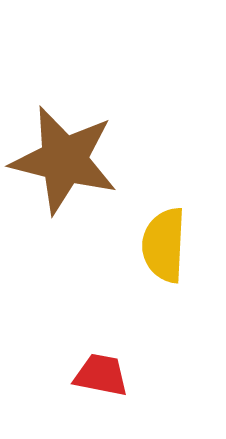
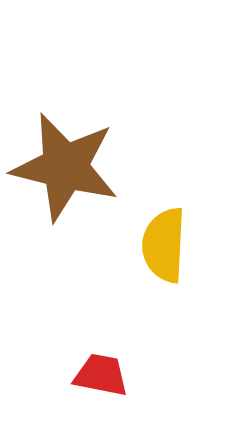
brown star: moved 1 px right, 7 px down
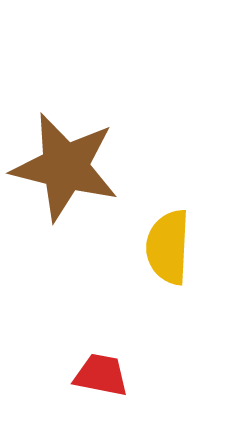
yellow semicircle: moved 4 px right, 2 px down
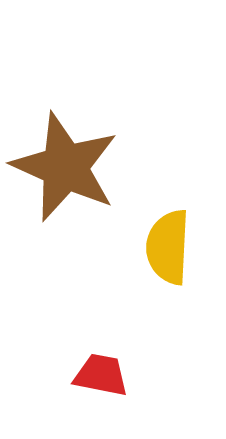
brown star: rotated 10 degrees clockwise
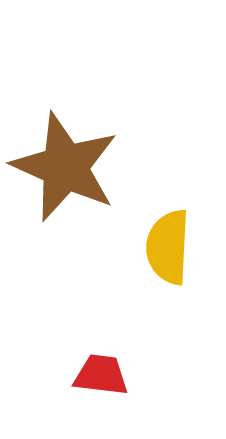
red trapezoid: rotated 4 degrees counterclockwise
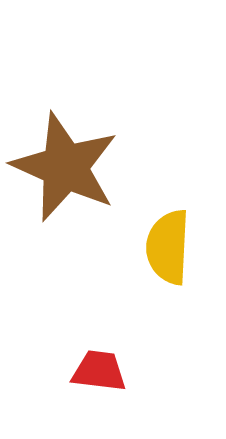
red trapezoid: moved 2 px left, 4 px up
